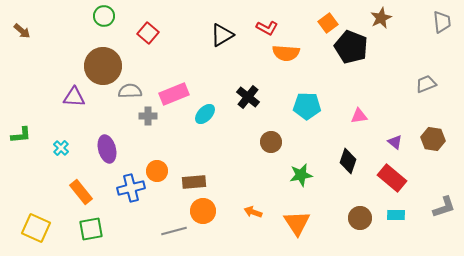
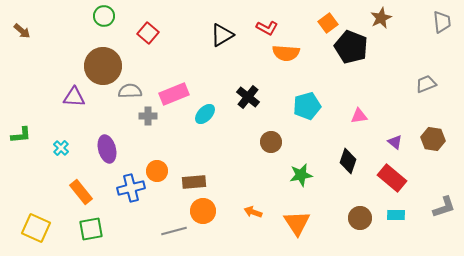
cyan pentagon at (307, 106): rotated 16 degrees counterclockwise
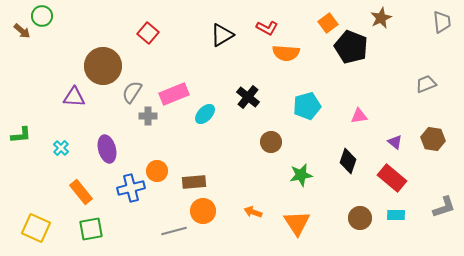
green circle at (104, 16): moved 62 px left
gray semicircle at (130, 91): moved 2 px right, 1 px down; rotated 55 degrees counterclockwise
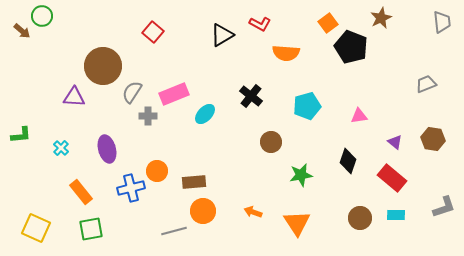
red L-shape at (267, 28): moved 7 px left, 4 px up
red square at (148, 33): moved 5 px right, 1 px up
black cross at (248, 97): moved 3 px right, 1 px up
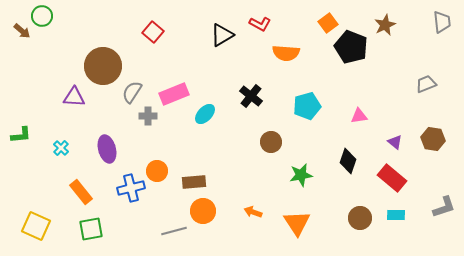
brown star at (381, 18): moved 4 px right, 7 px down
yellow square at (36, 228): moved 2 px up
